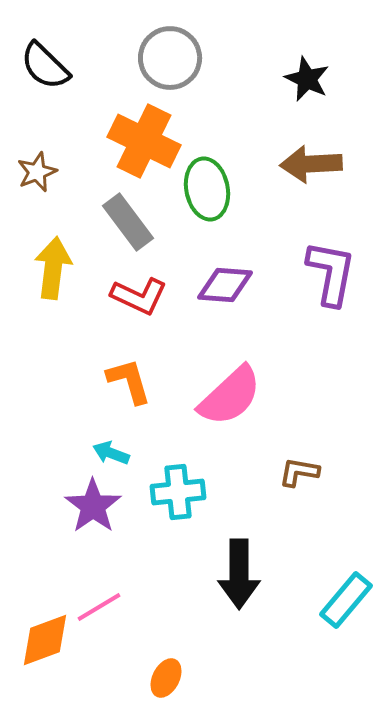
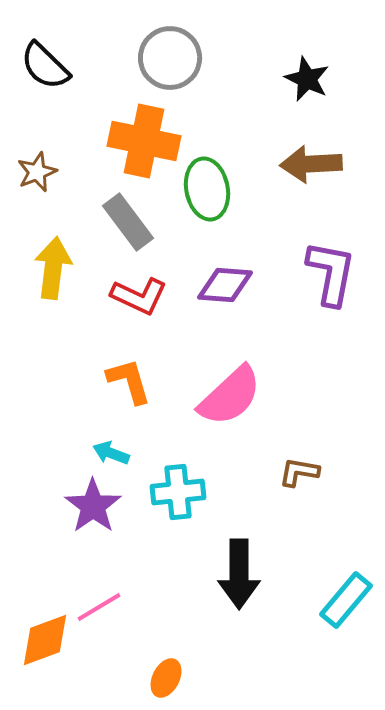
orange cross: rotated 14 degrees counterclockwise
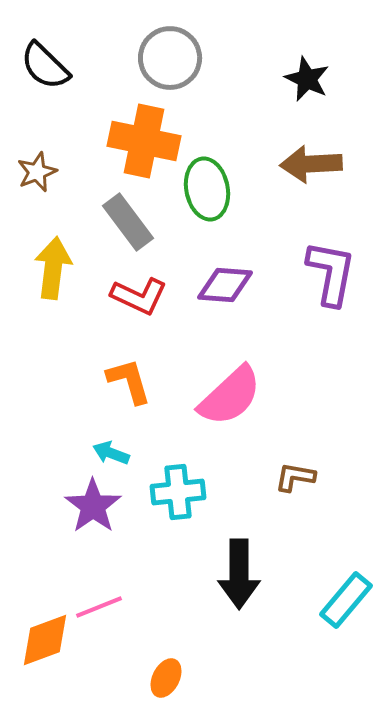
brown L-shape: moved 4 px left, 5 px down
pink line: rotated 9 degrees clockwise
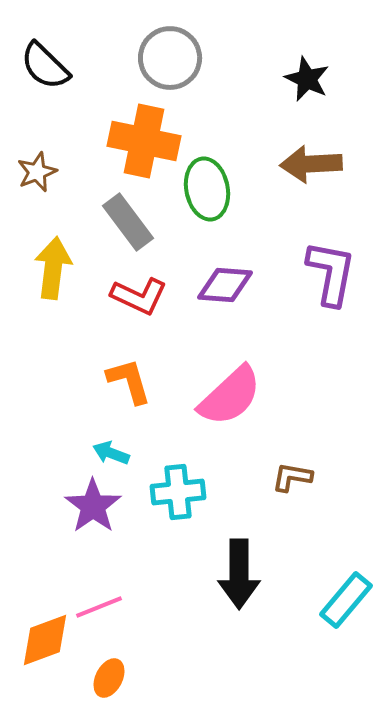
brown L-shape: moved 3 px left
orange ellipse: moved 57 px left
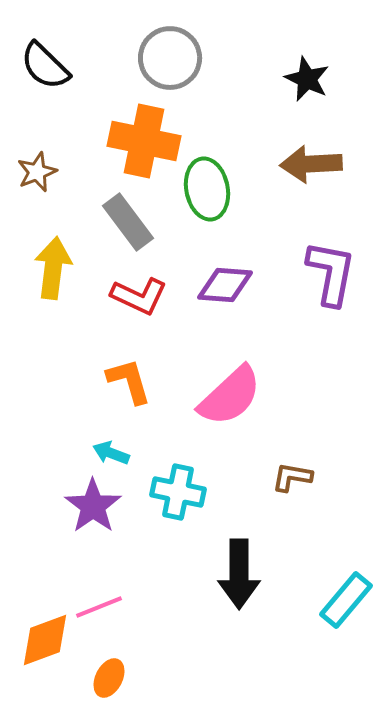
cyan cross: rotated 18 degrees clockwise
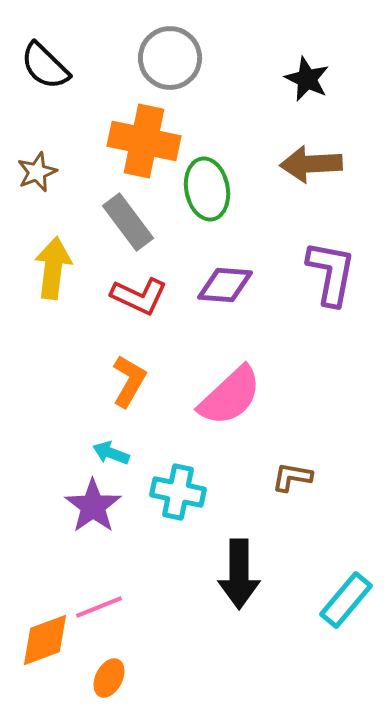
orange L-shape: rotated 46 degrees clockwise
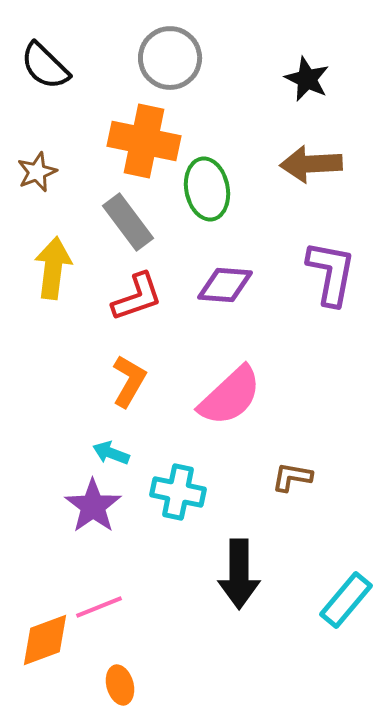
red L-shape: moved 2 px left, 1 px down; rotated 44 degrees counterclockwise
orange ellipse: moved 11 px right, 7 px down; rotated 42 degrees counterclockwise
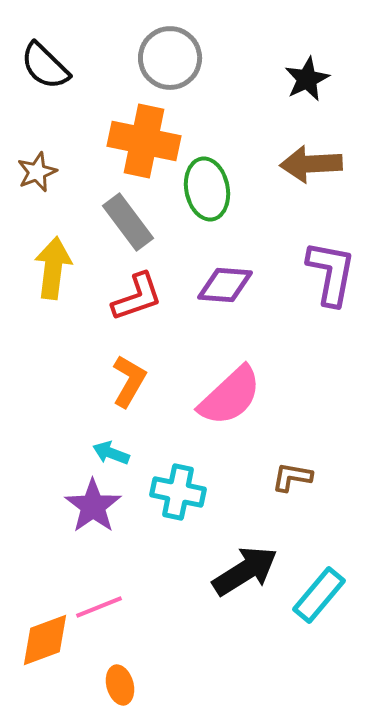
black star: rotated 21 degrees clockwise
black arrow: moved 6 px right, 3 px up; rotated 122 degrees counterclockwise
cyan rectangle: moved 27 px left, 5 px up
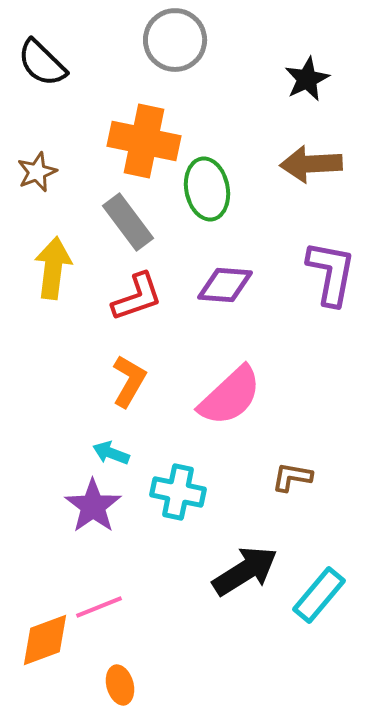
gray circle: moved 5 px right, 18 px up
black semicircle: moved 3 px left, 3 px up
